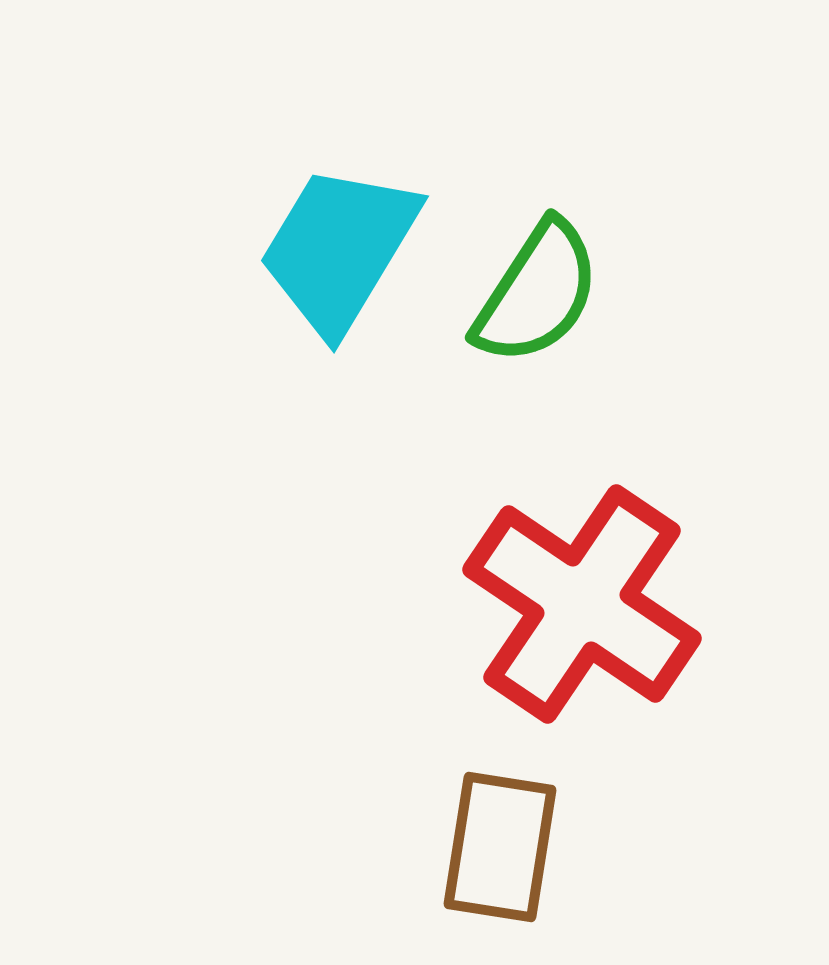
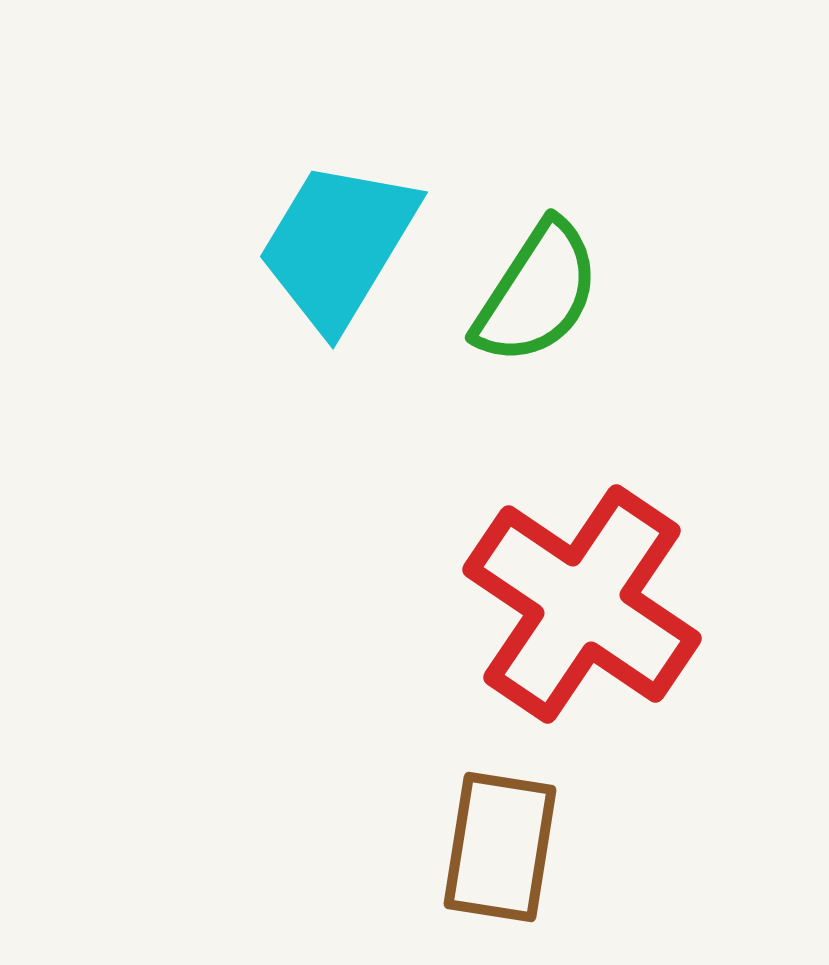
cyan trapezoid: moved 1 px left, 4 px up
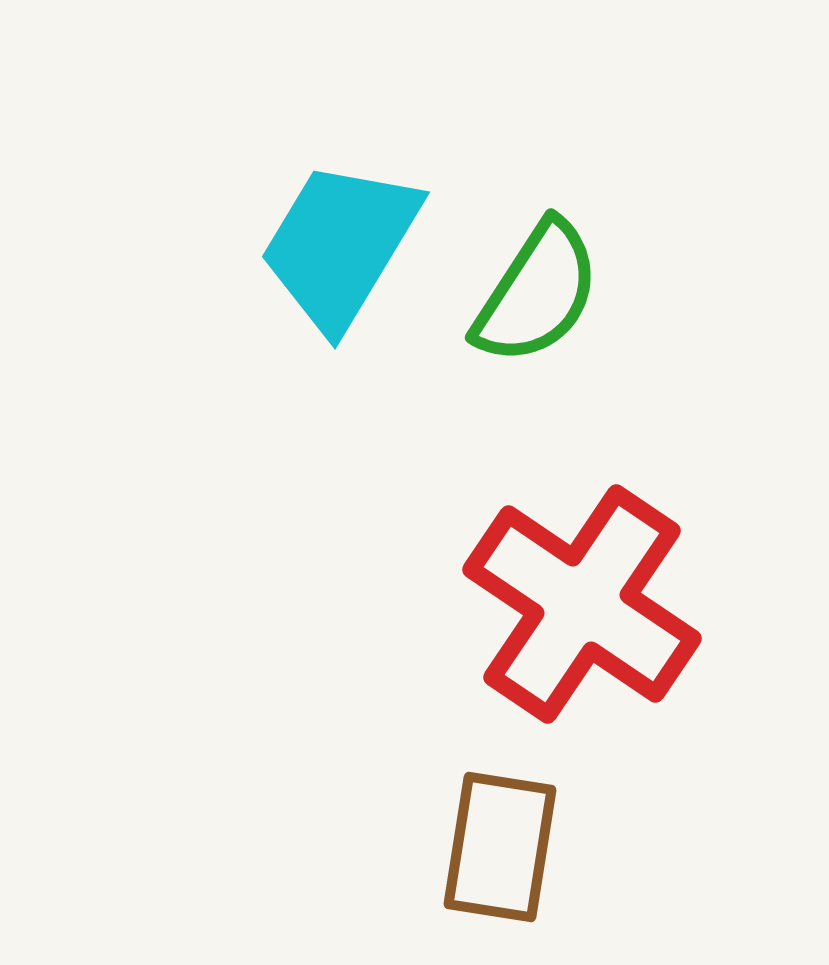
cyan trapezoid: moved 2 px right
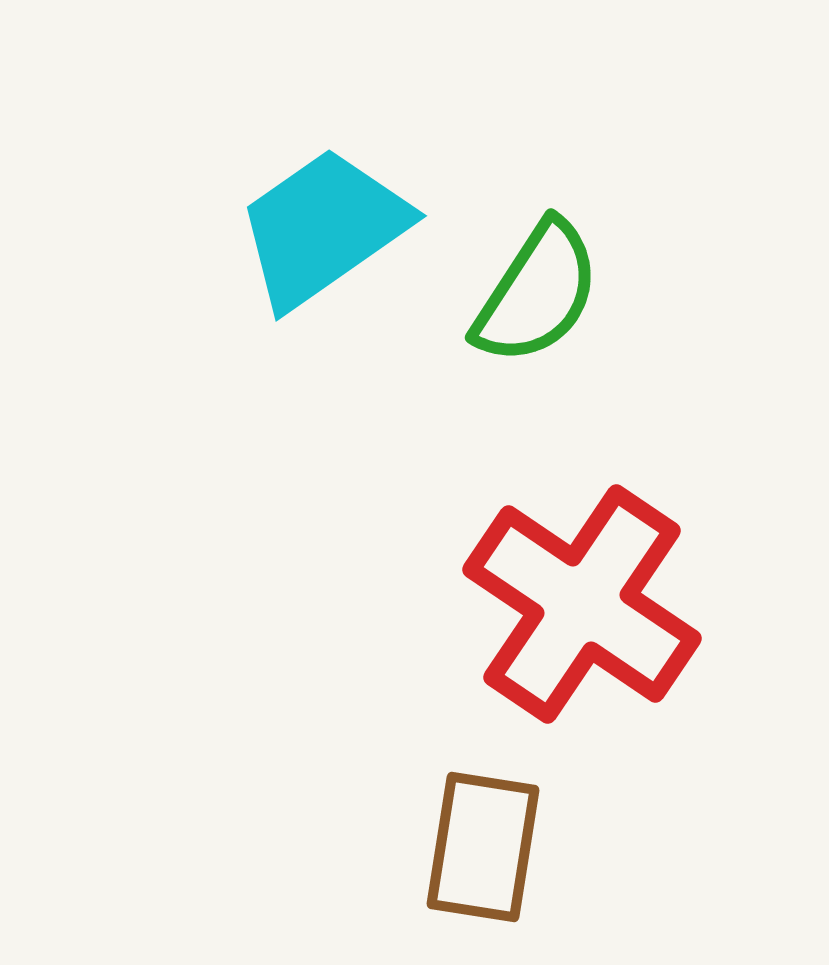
cyan trapezoid: moved 17 px left, 17 px up; rotated 24 degrees clockwise
brown rectangle: moved 17 px left
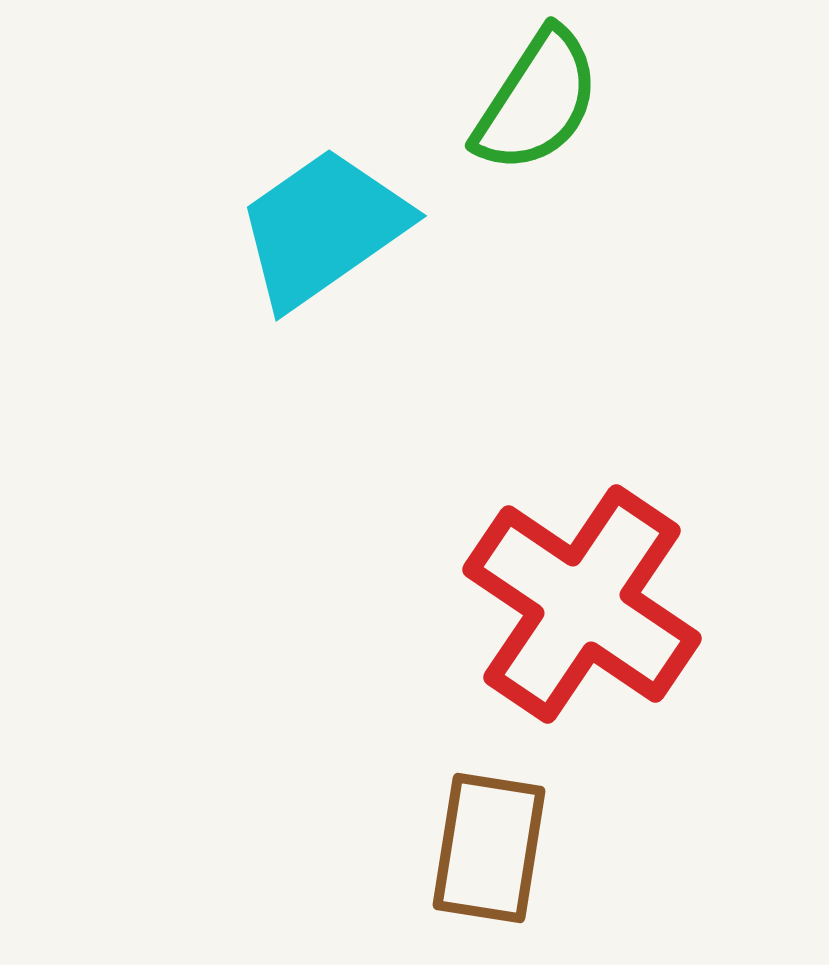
green semicircle: moved 192 px up
brown rectangle: moved 6 px right, 1 px down
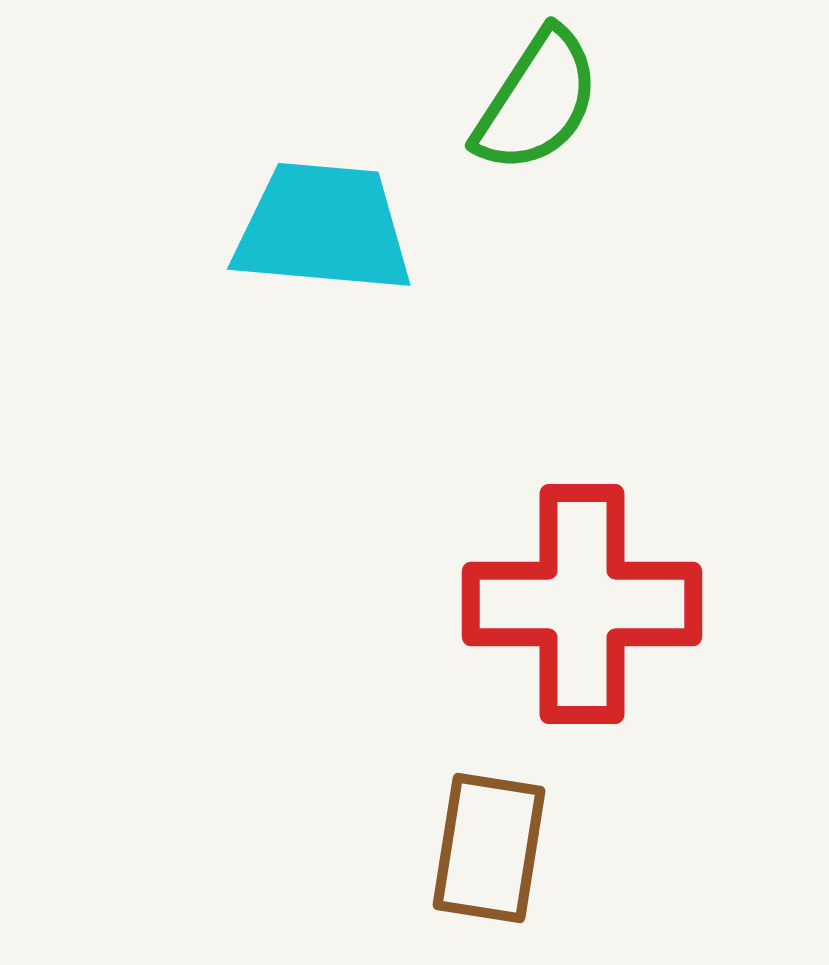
cyan trapezoid: rotated 40 degrees clockwise
red cross: rotated 34 degrees counterclockwise
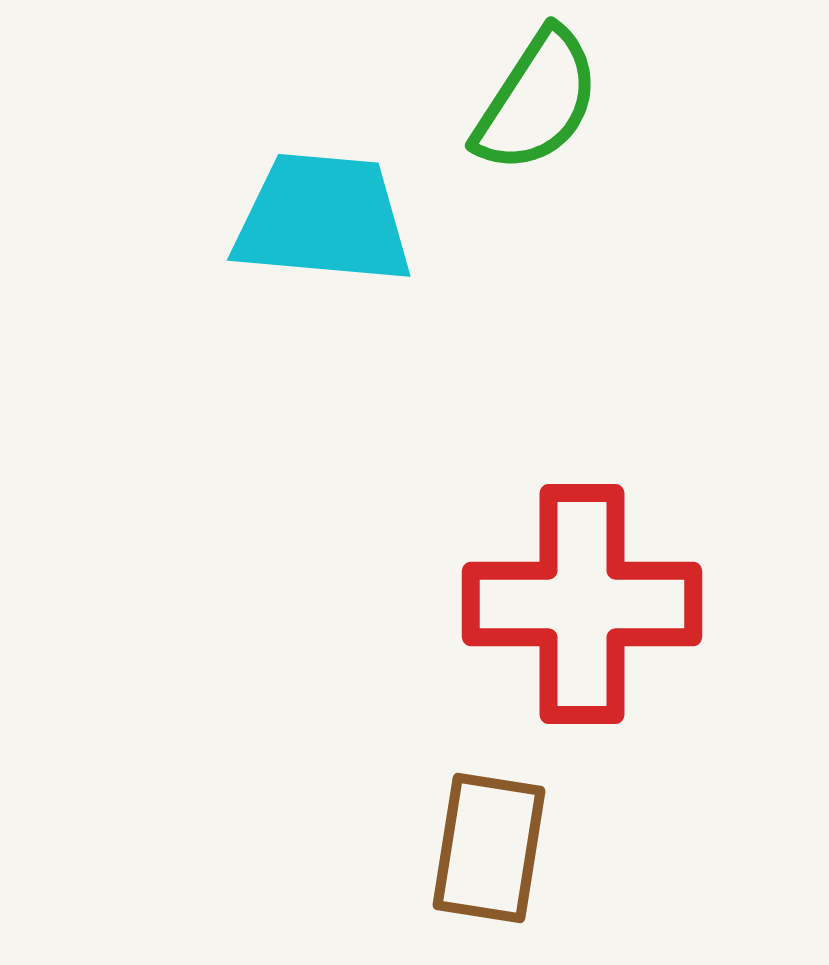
cyan trapezoid: moved 9 px up
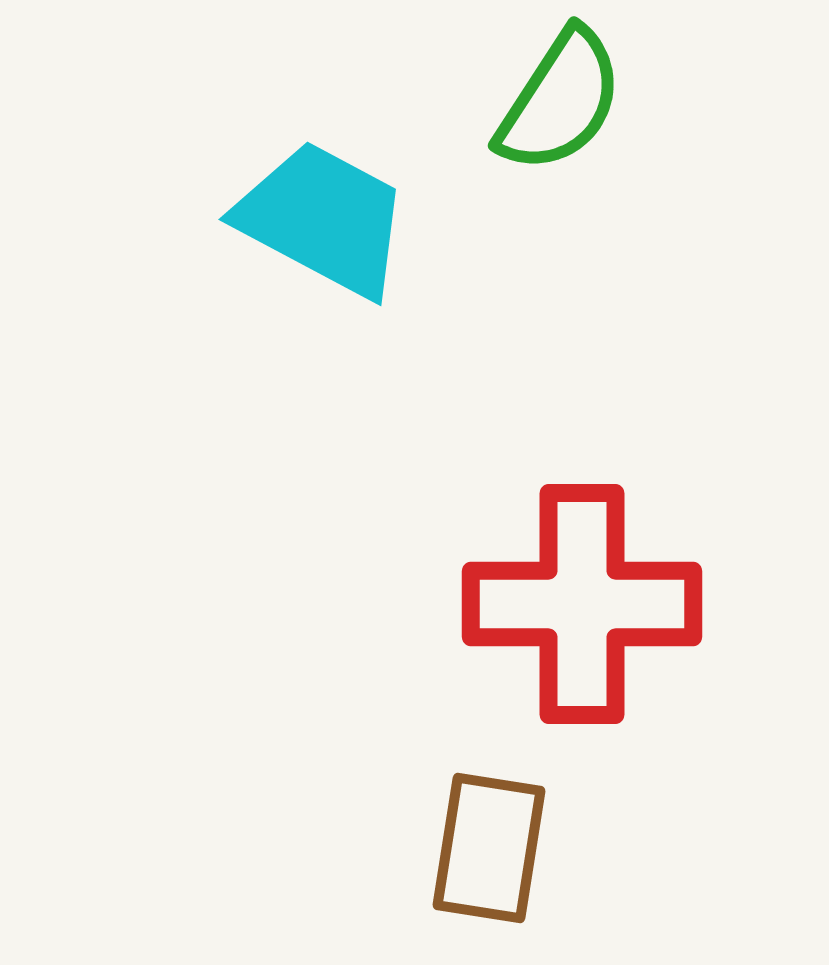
green semicircle: moved 23 px right
cyan trapezoid: rotated 23 degrees clockwise
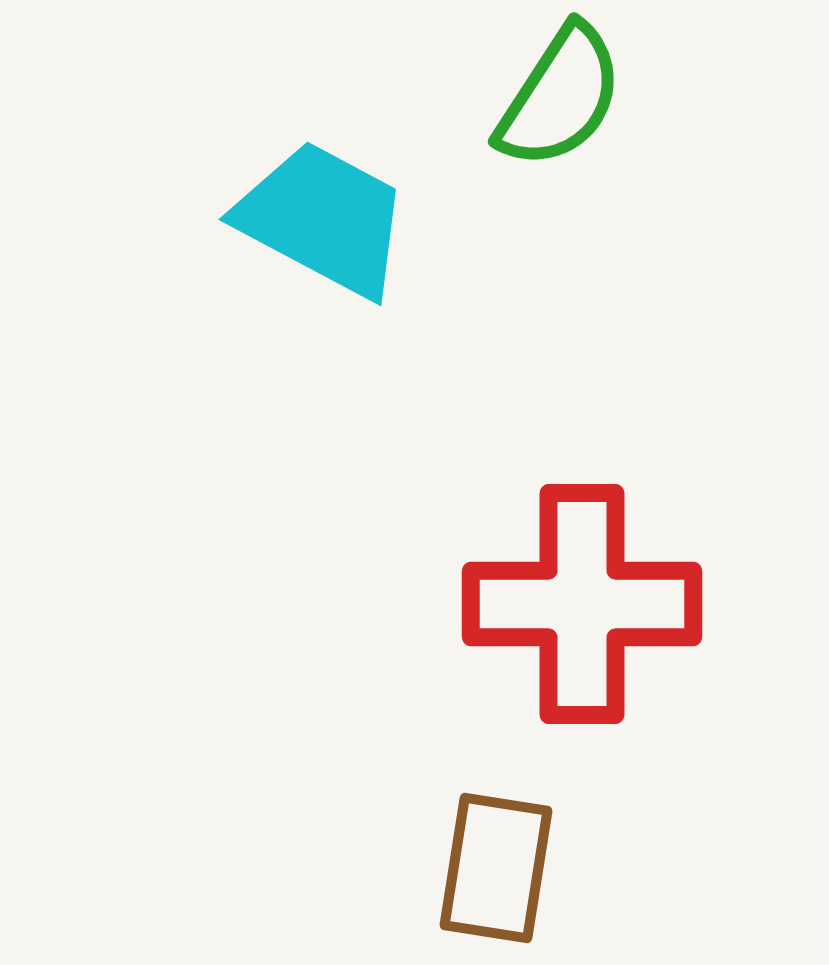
green semicircle: moved 4 px up
brown rectangle: moved 7 px right, 20 px down
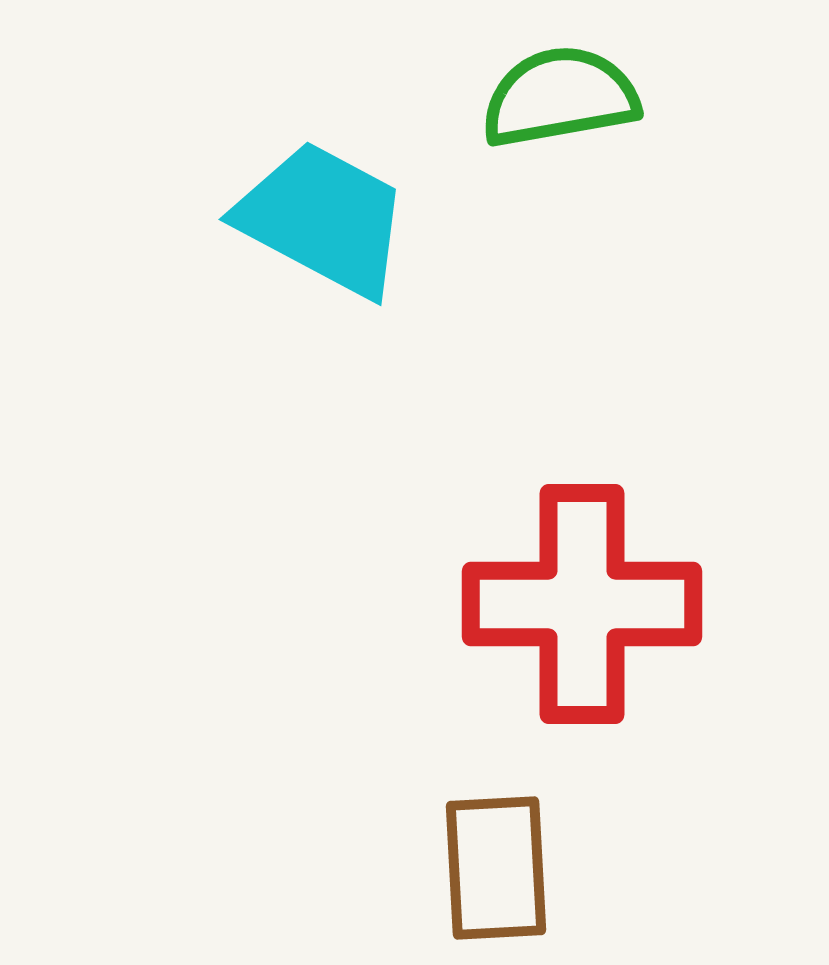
green semicircle: rotated 133 degrees counterclockwise
brown rectangle: rotated 12 degrees counterclockwise
